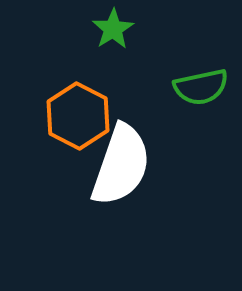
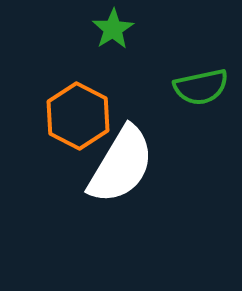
white semicircle: rotated 12 degrees clockwise
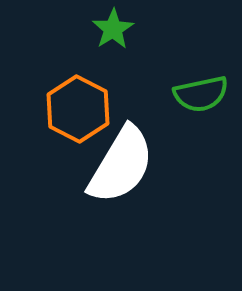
green semicircle: moved 7 px down
orange hexagon: moved 7 px up
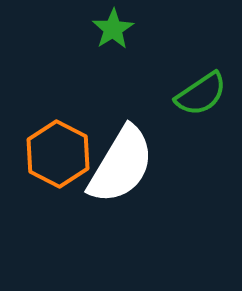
green semicircle: rotated 22 degrees counterclockwise
orange hexagon: moved 20 px left, 45 px down
